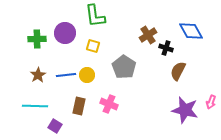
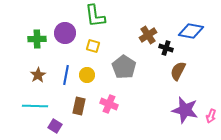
blue diamond: rotated 50 degrees counterclockwise
blue line: rotated 72 degrees counterclockwise
pink arrow: moved 14 px down
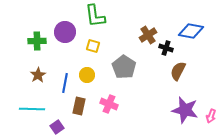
purple circle: moved 1 px up
green cross: moved 2 px down
blue line: moved 1 px left, 8 px down
cyan line: moved 3 px left, 3 px down
purple square: moved 2 px right, 1 px down; rotated 24 degrees clockwise
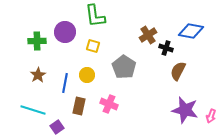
cyan line: moved 1 px right, 1 px down; rotated 15 degrees clockwise
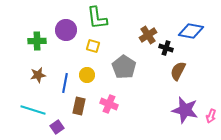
green L-shape: moved 2 px right, 2 px down
purple circle: moved 1 px right, 2 px up
brown star: rotated 21 degrees clockwise
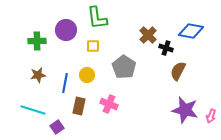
brown cross: rotated 12 degrees counterclockwise
yellow square: rotated 16 degrees counterclockwise
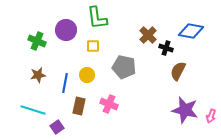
green cross: rotated 24 degrees clockwise
gray pentagon: rotated 20 degrees counterclockwise
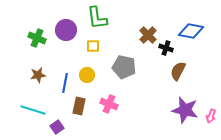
green cross: moved 3 px up
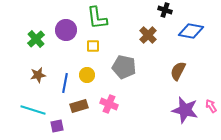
green cross: moved 1 px left, 1 px down; rotated 24 degrees clockwise
black cross: moved 1 px left, 38 px up
brown rectangle: rotated 60 degrees clockwise
pink arrow: moved 10 px up; rotated 128 degrees clockwise
purple square: moved 1 px up; rotated 24 degrees clockwise
